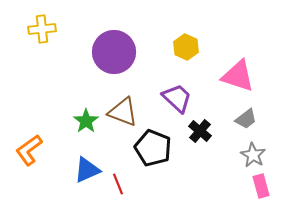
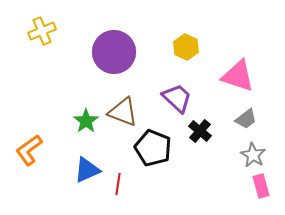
yellow cross: moved 2 px down; rotated 16 degrees counterclockwise
red line: rotated 30 degrees clockwise
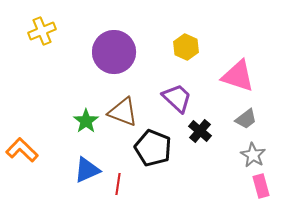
orange L-shape: moved 7 px left; rotated 80 degrees clockwise
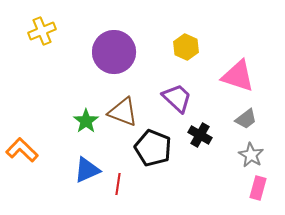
black cross: moved 4 px down; rotated 10 degrees counterclockwise
gray star: moved 2 px left
pink rectangle: moved 3 px left, 2 px down; rotated 30 degrees clockwise
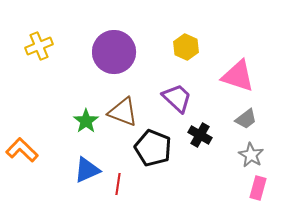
yellow cross: moved 3 px left, 15 px down
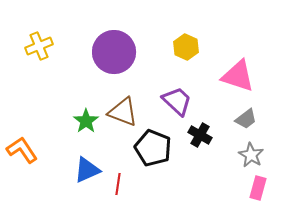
purple trapezoid: moved 3 px down
orange L-shape: rotated 12 degrees clockwise
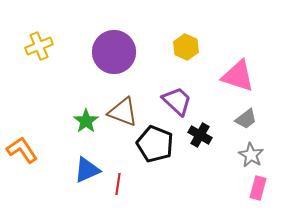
black pentagon: moved 2 px right, 4 px up
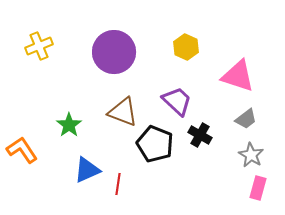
green star: moved 17 px left, 4 px down
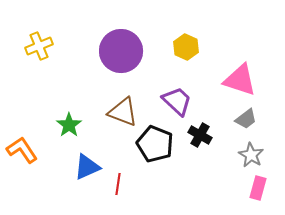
purple circle: moved 7 px right, 1 px up
pink triangle: moved 2 px right, 4 px down
blue triangle: moved 3 px up
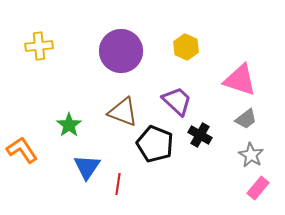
yellow cross: rotated 16 degrees clockwise
blue triangle: rotated 32 degrees counterclockwise
pink rectangle: rotated 25 degrees clockwise
